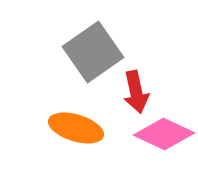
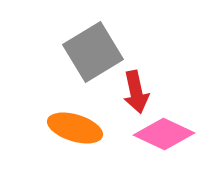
gray square: rotated 4 degrees clockwise
orange ellipse: moved 1 px left
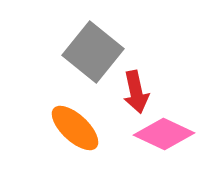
gray square: rotated 20 degrees counterclockwise
orange ellipse: rotated 26 degrees clockwise
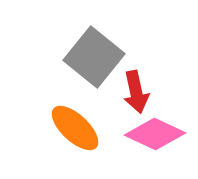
gray square: moved 1 px right, 5 px down
pink diamond: moved 9 px left
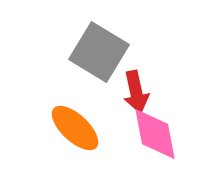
gray square: moved 5 px right, 5 px up; rotated 8 degrees counterclockwise
pink diamond: rotated 54 degrees clockwise
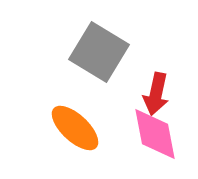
red arrow: moved 20 px right, 2 px down; rotated 24 degrees clockwise
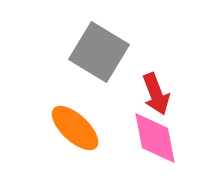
red arrow: rotated 33 degrees counterclockwise
pink diamond: moved 4 px down
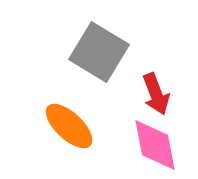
orange ellipse: moved 6 px left, 2 px up
pink diamond: moved 7 px down
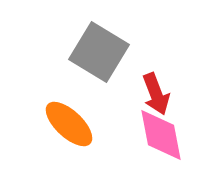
orange ellipse: moved 2 px up
pink diamond: moved 6 px right, 10 px up
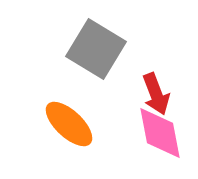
gray square: moved 3 px left, 3 px up
pink diamond: moved 1 px left, 2 px up
